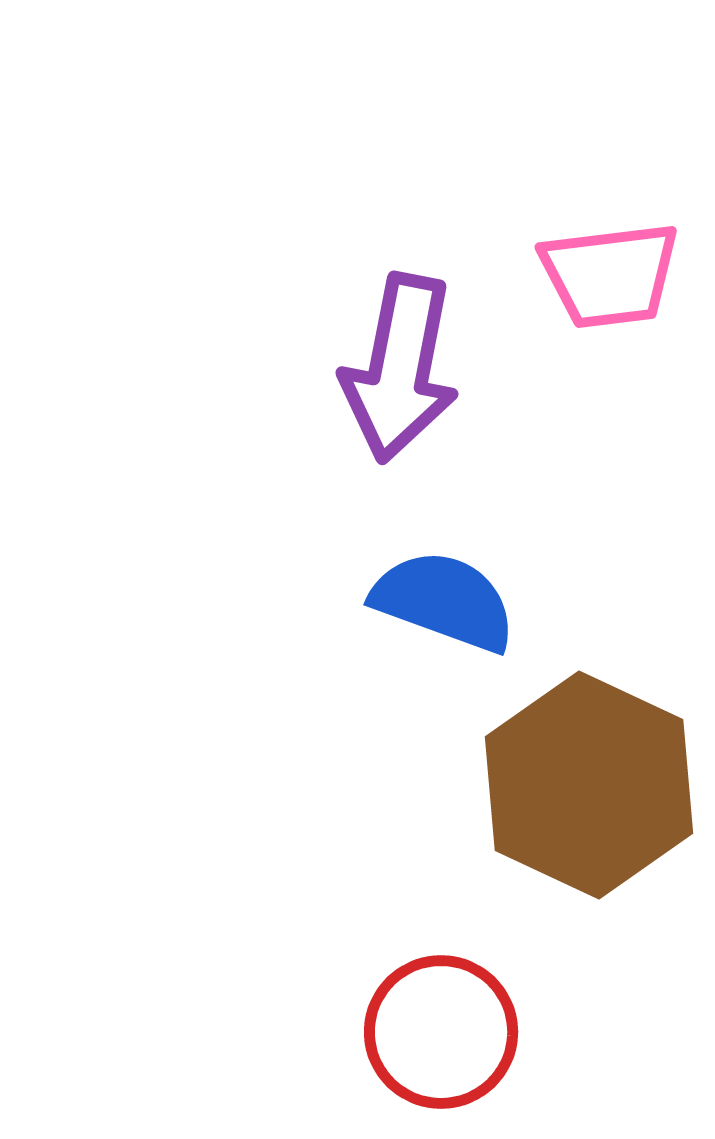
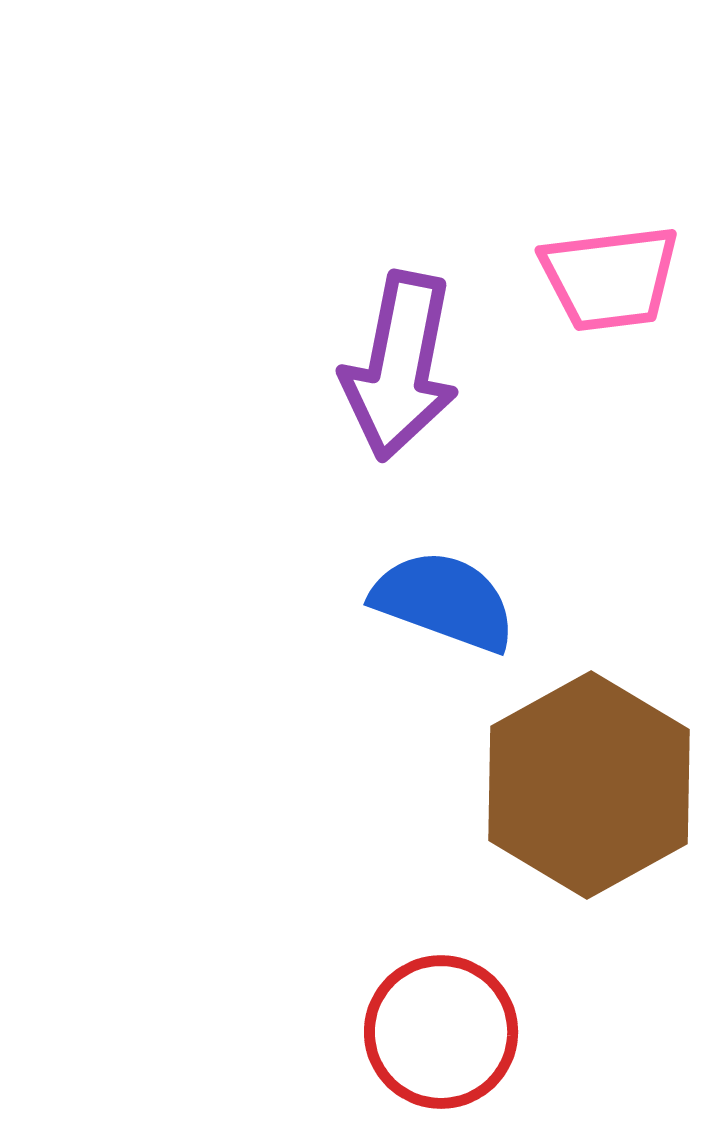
pink trapezoid: moved 3 px down
purple arrow: moved 2 px up
brown hexagon: rotated 6 degrees clockwise
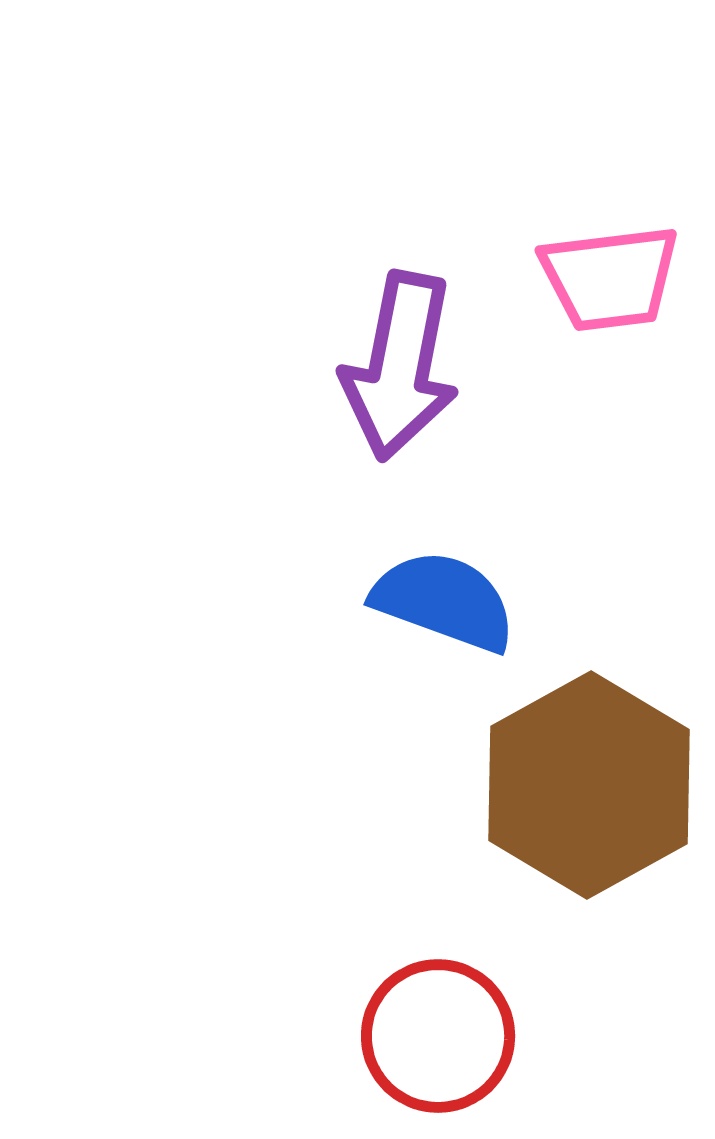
red circle: moved 3 px left, 4 px down
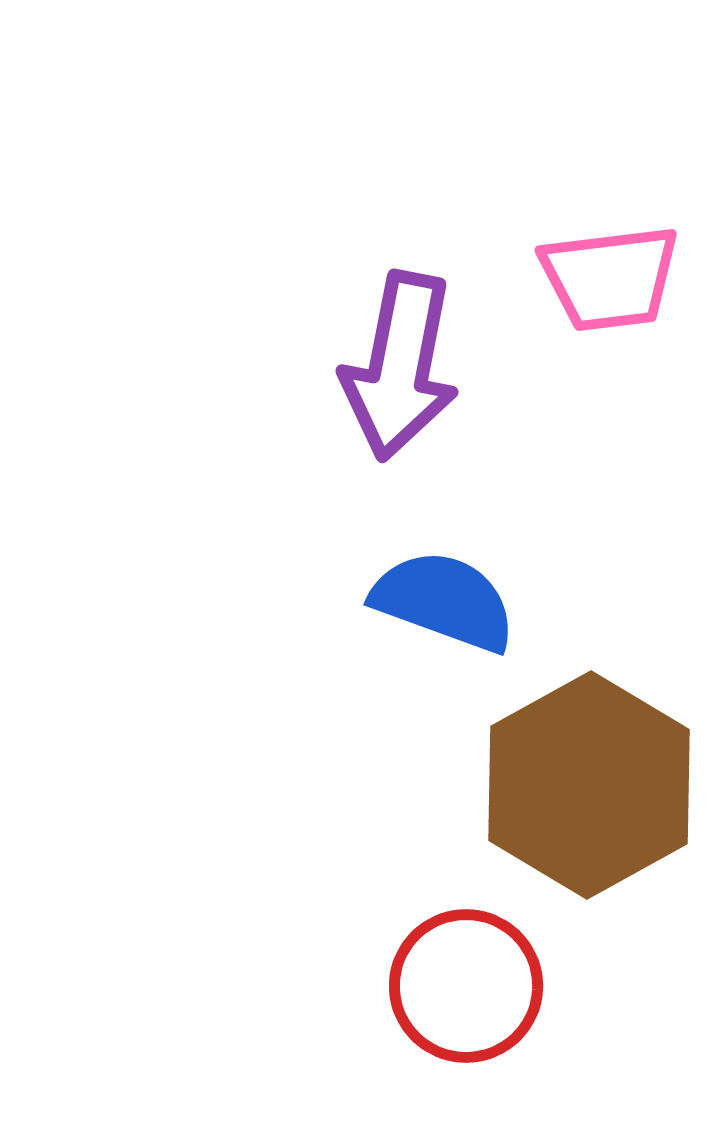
red circle: moved 28 px right, 50 px up
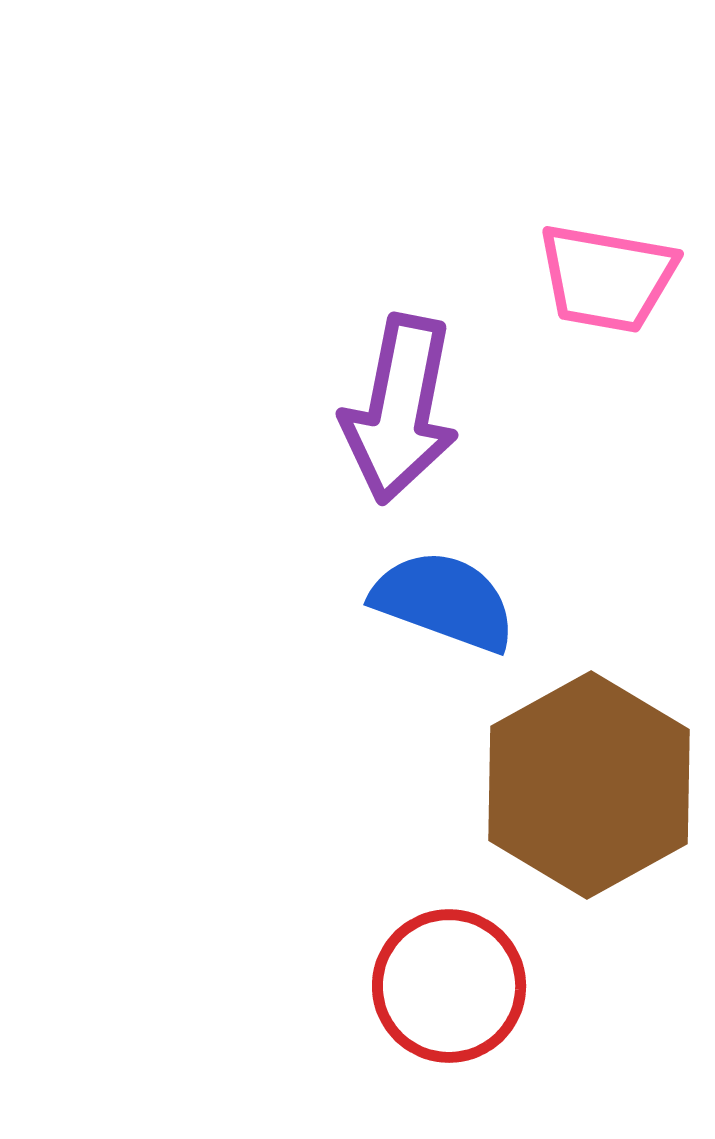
pink trapezoid: moved 3 px left; rotated 17 degrees clockwise
purple arrow: moved 43 px down
red circle: moved 17 px left
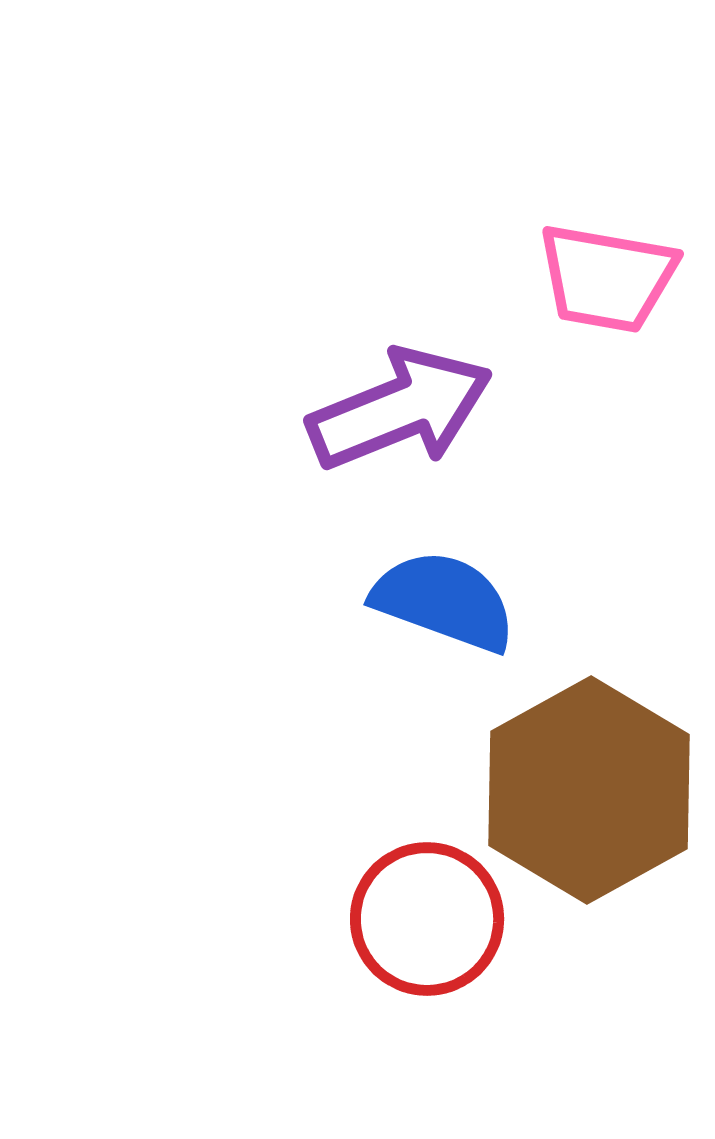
purple arrow: rotated 123 degrees counterclockwise
brown hexagon: moved 5 px down
red circle: moved 22 px left, 67 px up
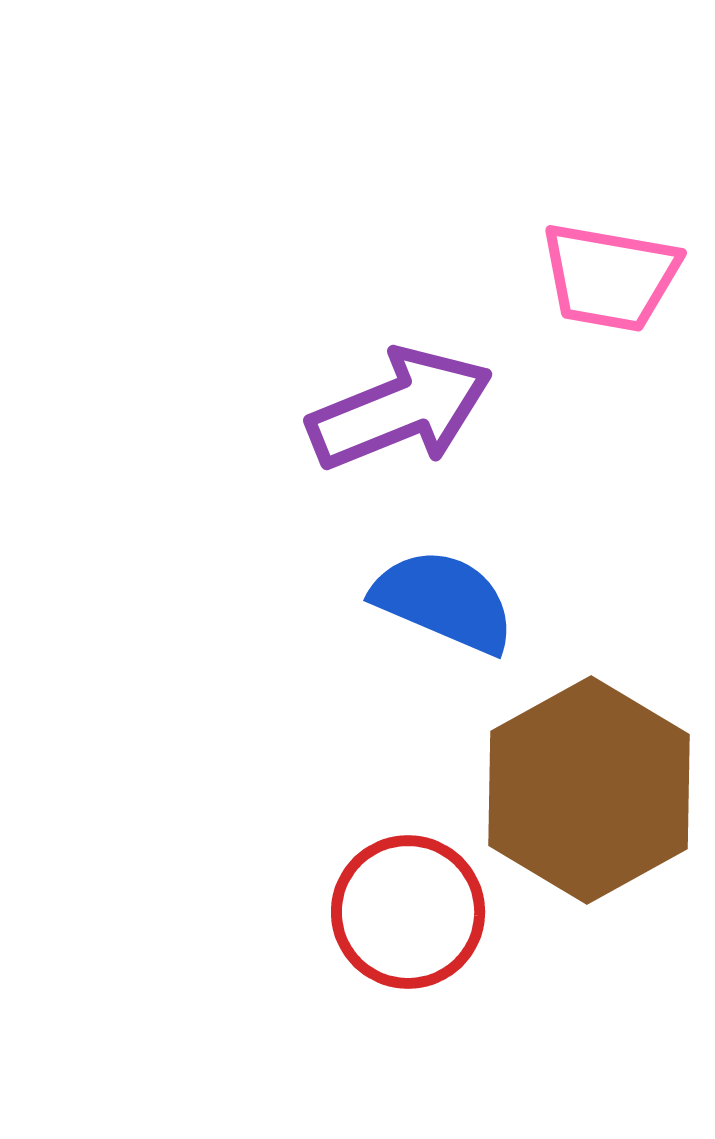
pink trapezoid: moved 3 px right, 1 px up
blue semicircle: rotated 3 degrees clockwise
red circle: moved 19 px left, 7 px up
